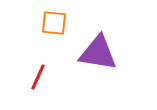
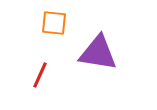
red line: moved 2 px right, 2 px up
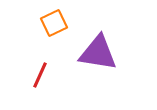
orange square: rotated 32 degrees counterclockwise
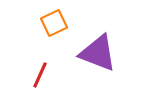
purple triangle: rotated 12 degrees clockwise
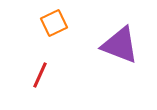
purple triangle: moved 22 px right, 8 px up
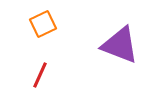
orange square: moved 11 px left, 1 px down
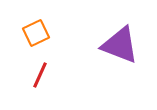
orange square: moved 7 px left, 9 px down
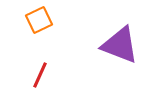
orange square: moved 3 px right, 13 px up
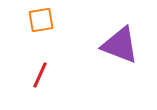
orange square: moved 2 px right; rotated 16 degrees clockwise
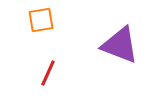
red line: moved 8 px right, 2 px up
